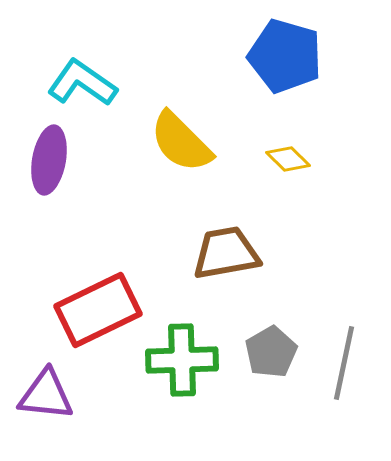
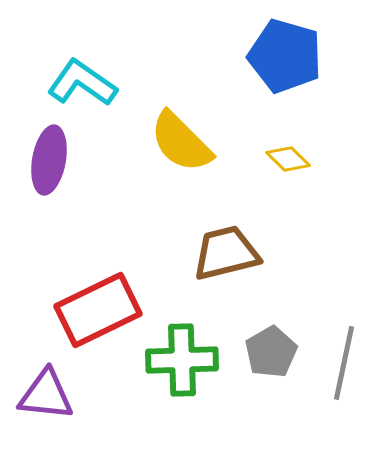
brown trapezoid: rotated 4 degrees counterclockwise
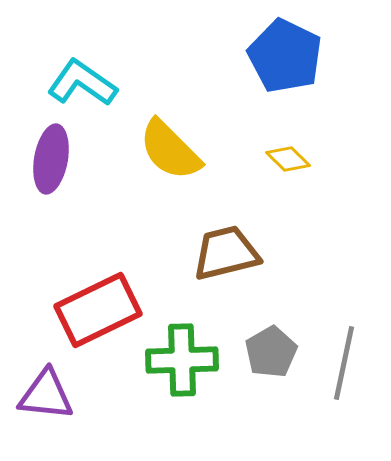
blue pentagon: rotated 10 degrees clockwise
yellow semicircle: moved 11 px left, 8 px down
purple ellipse: moved 2 px right, 1 px up
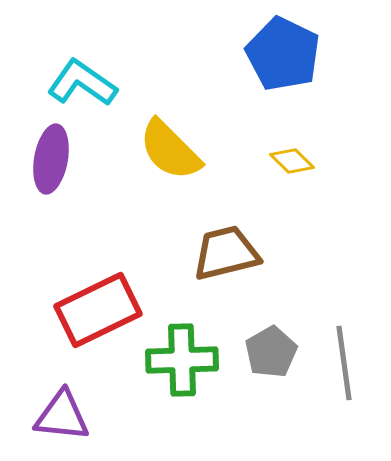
blue pentagon: moved 2 px left, 2 px up
yellow diamond: moved 4 px right, 2 px down
gray line: rotated 20 degrees counterclockwise
purple triangle: moved 16 px right, 21 px down
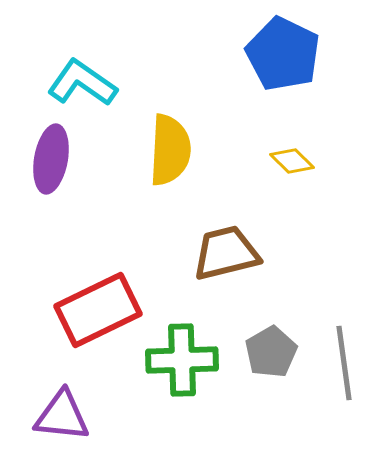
yellow semicircle: rotated 132 degrees counterclockwise
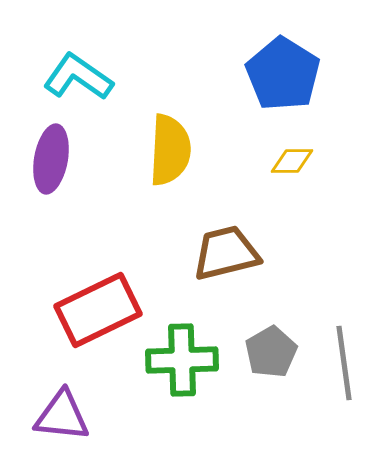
blue pentagon: moved 20 px down; rotated 6 degrees clockwise
cyan L-shape: moved 4 px left, 6 px up
yellow diamond: rotated 45 degrees counterclockwise
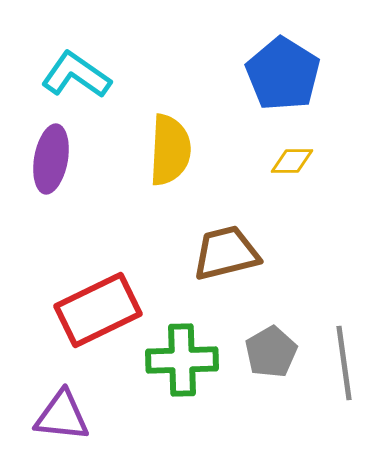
cyan L-shape: moved 2 px left, 2 px up
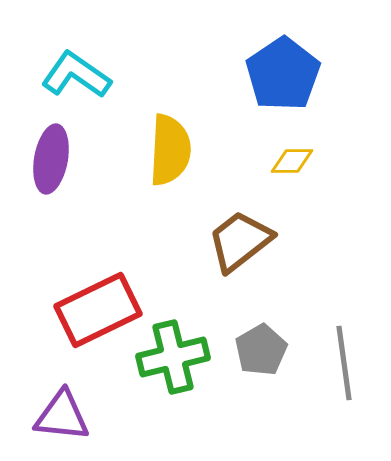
blue pentagon: rotated 6 degrees clockwise
brown trapezoid: moved 14 px right, 12 px up; rotated 24 degrees counterclockwise
gray pentagon: moved 10 px left, 2 px up
green cross: moved 9 px left, 3 px up; rotated 12 degrees counterclockwise
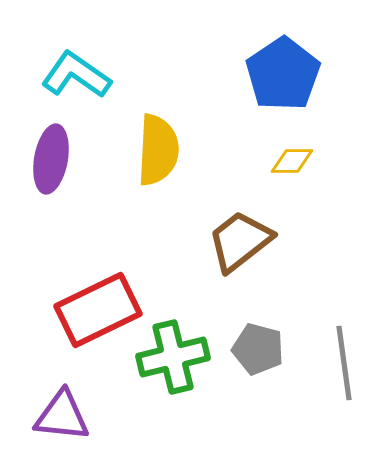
yellow semicircle: moved 12 px left
gray pentagon: moved 3 px left, 1 px up; rotated 27 degrees counterclockwise
